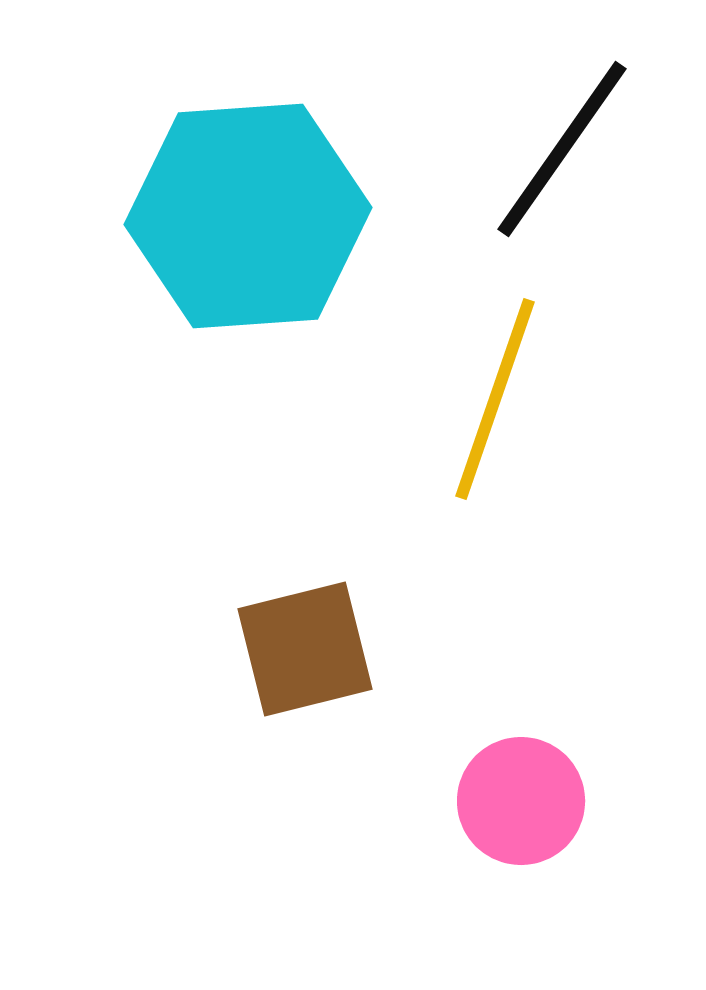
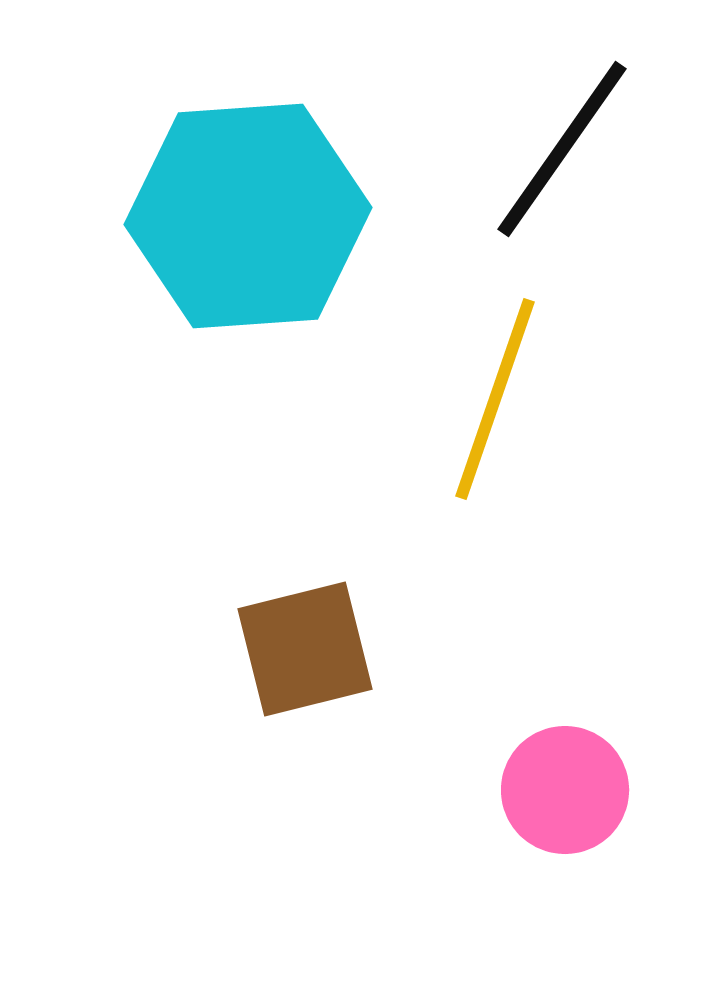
pink circle: moved 44 px right, 11 px up
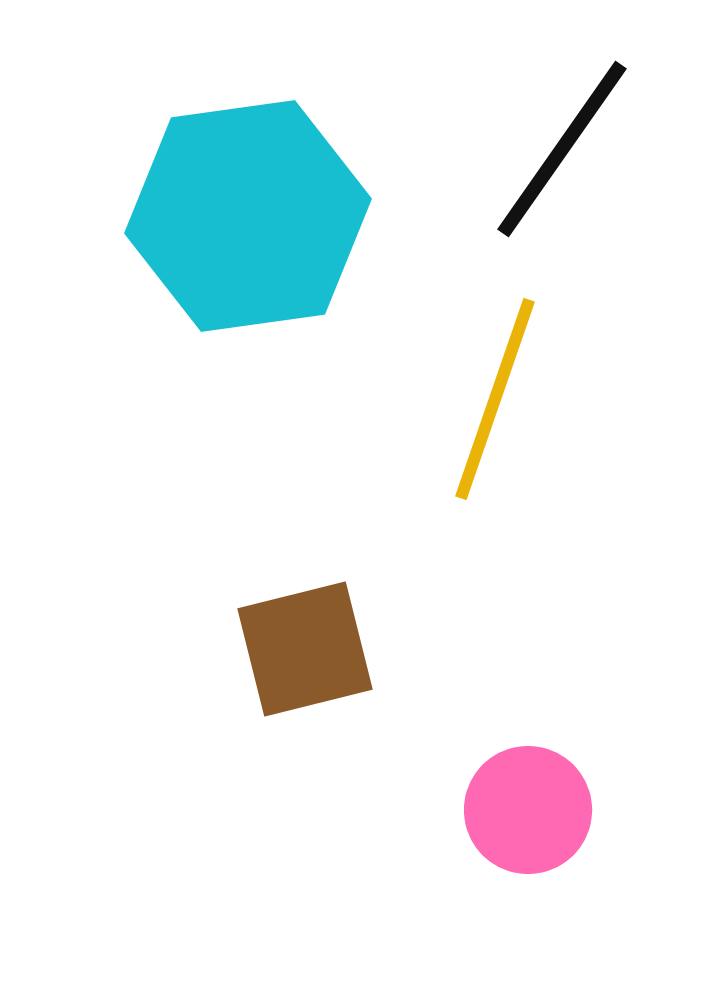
cyan hexagon: rotated 4 degrees counterclockwise
pink circle: moved 37 px left, 20 px down
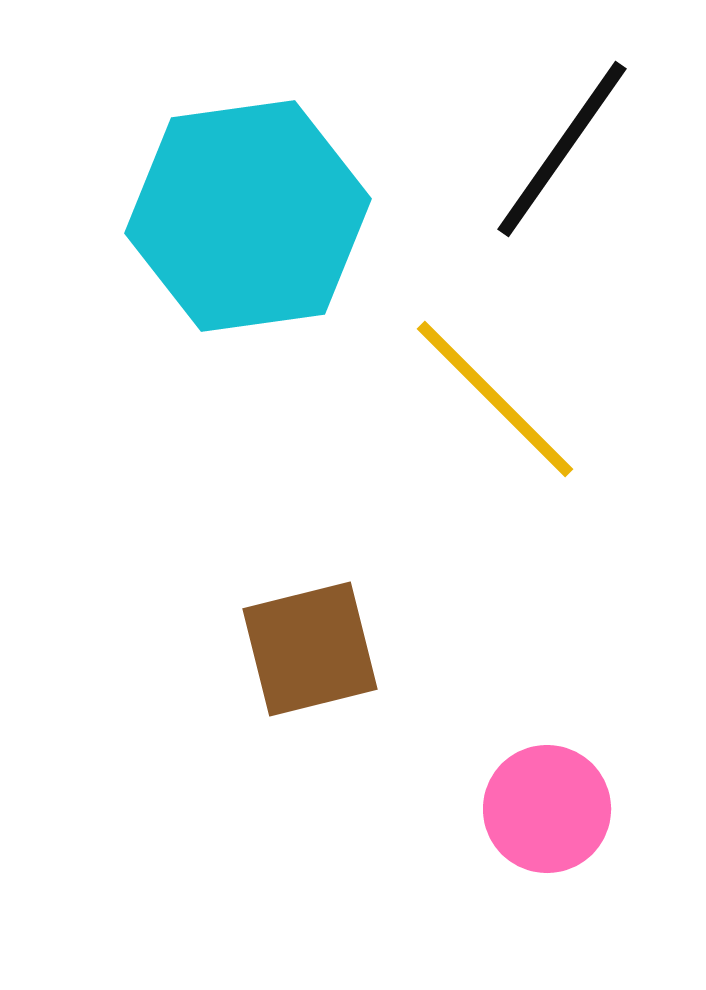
yellow line: rotated 64 degrees counterclockwise
brown square: moved 5 px right
pink circle: moved 19 px right, 1 px up
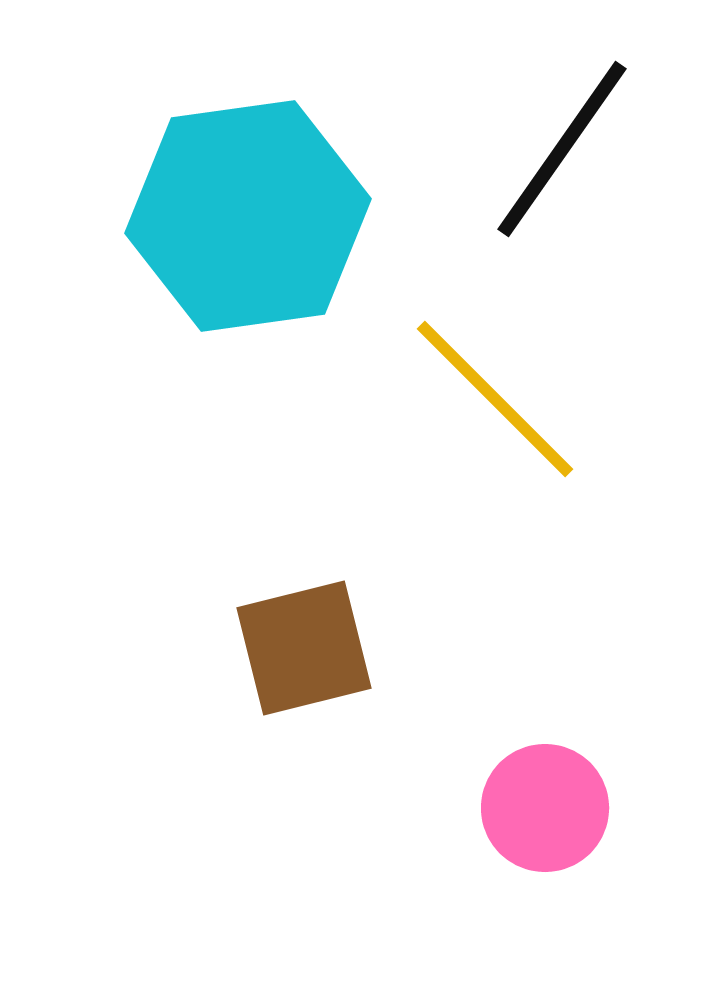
brown square: moved 6 px left, 1 px up
pink circle: moved 2 px left, 1 px up
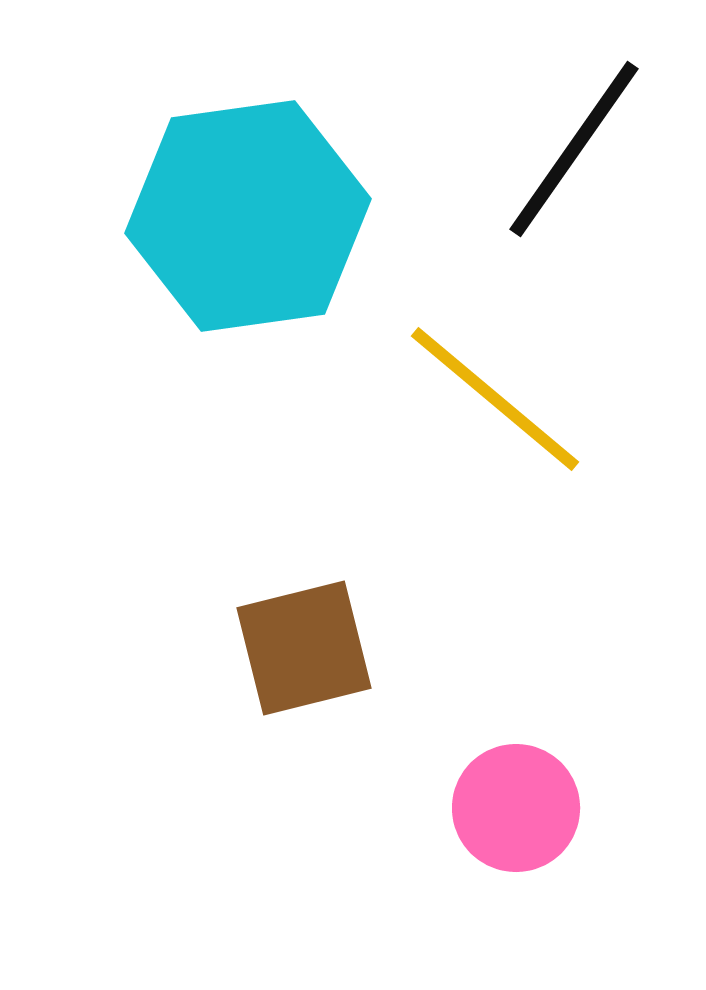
black line: moved 12 px right
yellow line: rotated 5 degrees counterclockwise
pink circle: moved 29 px left
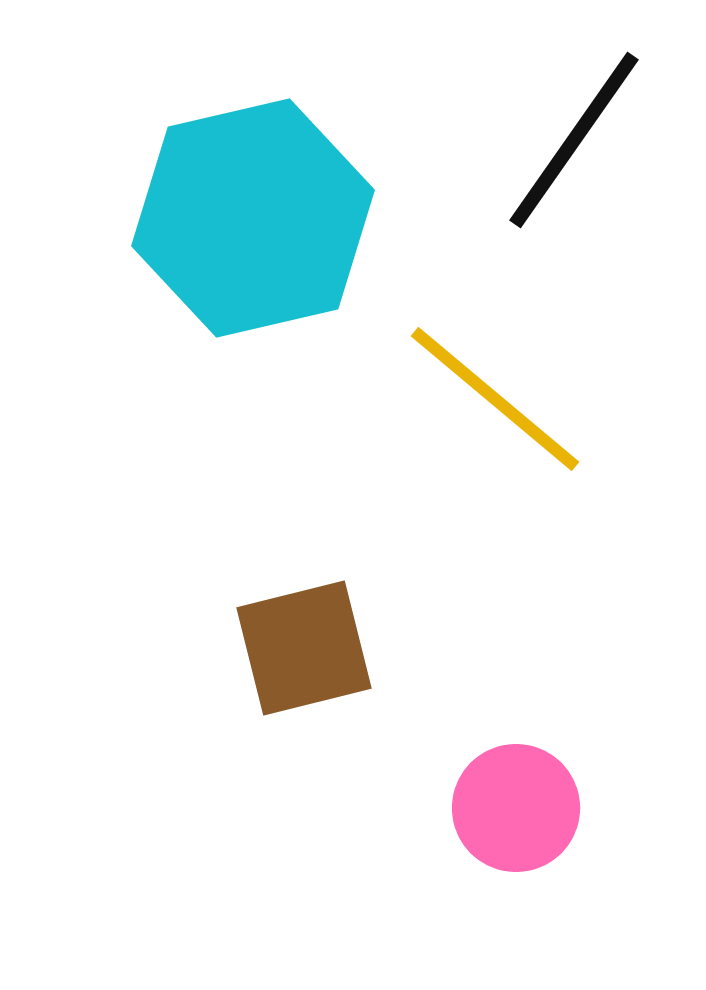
black line: moved 9 px up
cyan hexagon: moved 5 px right, 2 px down; rotated 5 degrees counterclockwise
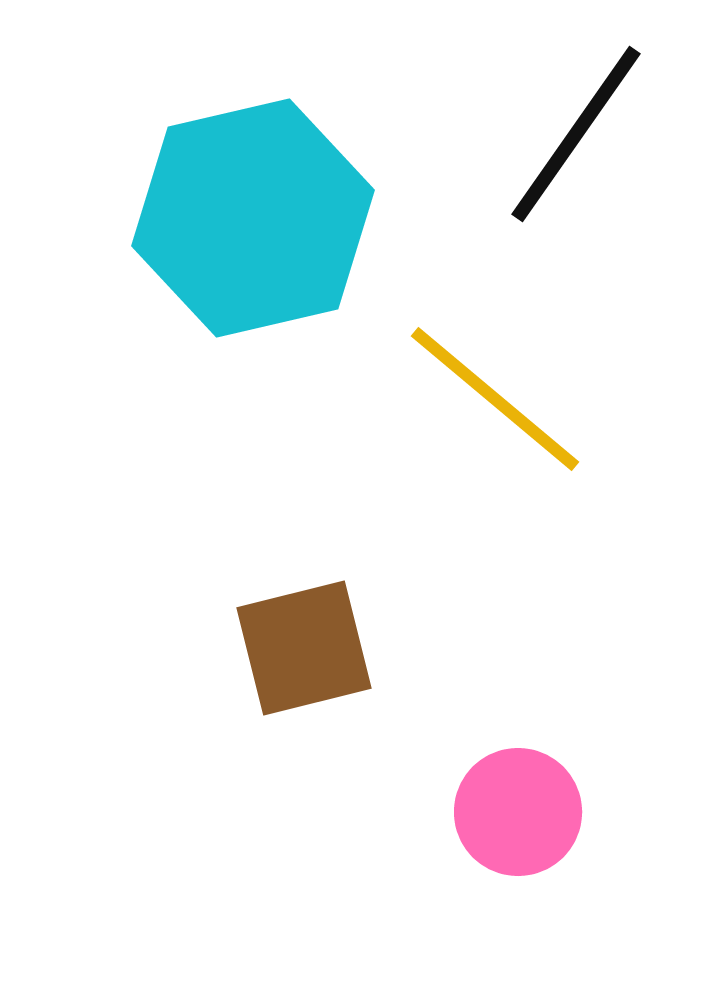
black line: moved 2 px right, 6 px up
pink circle: moved 2 px right, 4 px down
